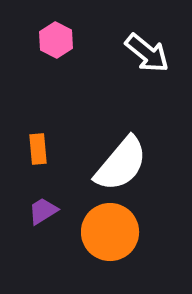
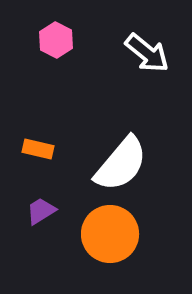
orange rectangle: rotated 72 degrees counterclockwise
purple trapezoid: moved 2 px left
orange circle: moved 2 px down
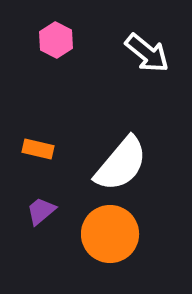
purple trapezoid: rotated 8 degrees counterclockwise
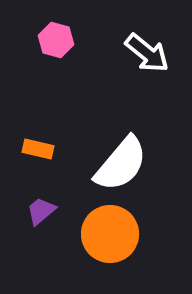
pink hexagon: rotated 12 degrees counterclockwise
